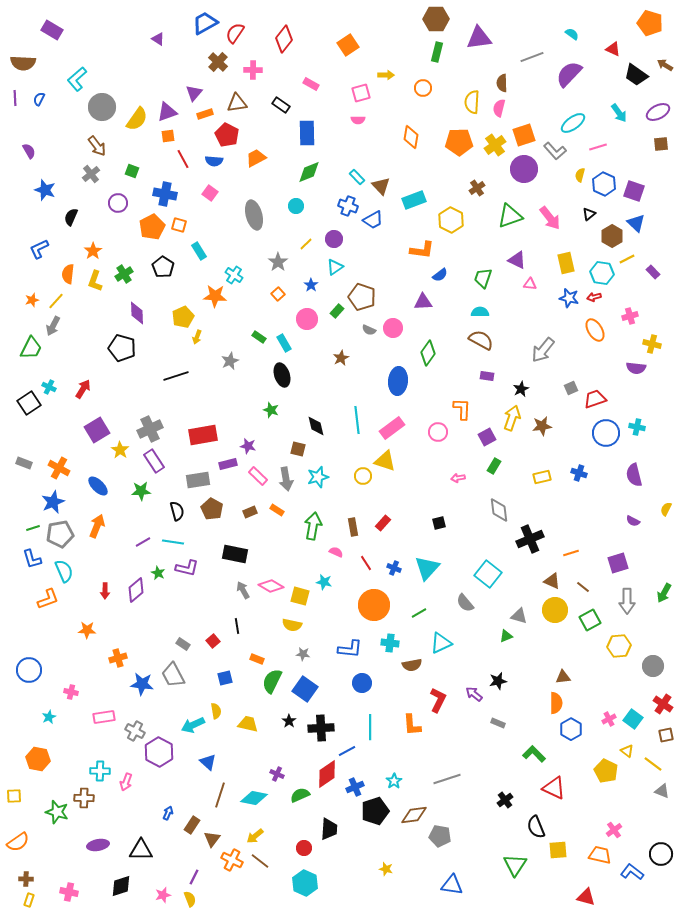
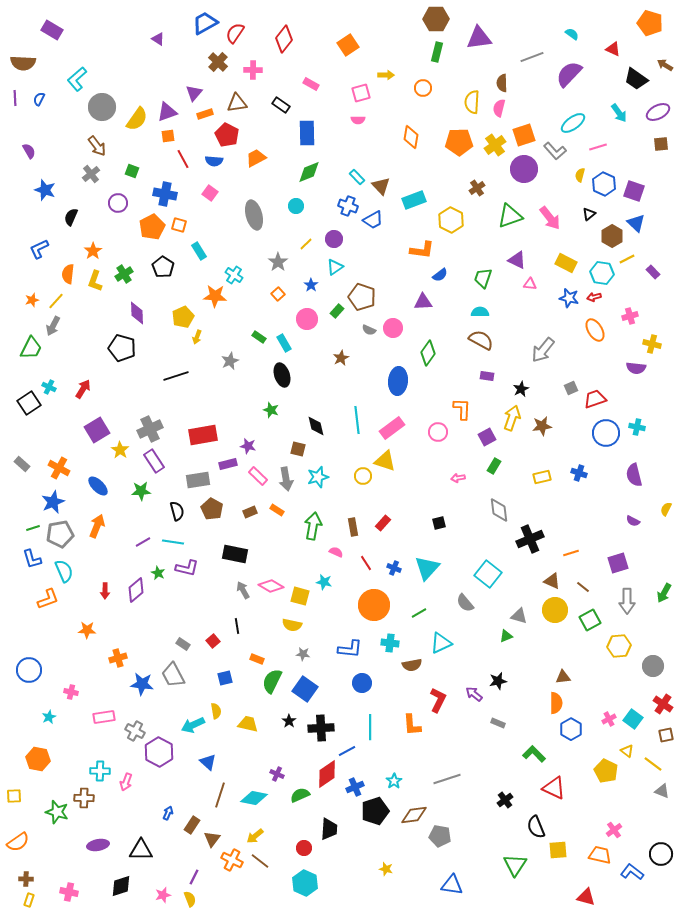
black trapezoid at (636, 75): moved 4 px down
yellow rectangle at (566, 263): rotated 50 degrees counterclockwise
gray rectangle at (24, 463): moved 2 px left, 1 px down; rotated 21 degrees clockwise
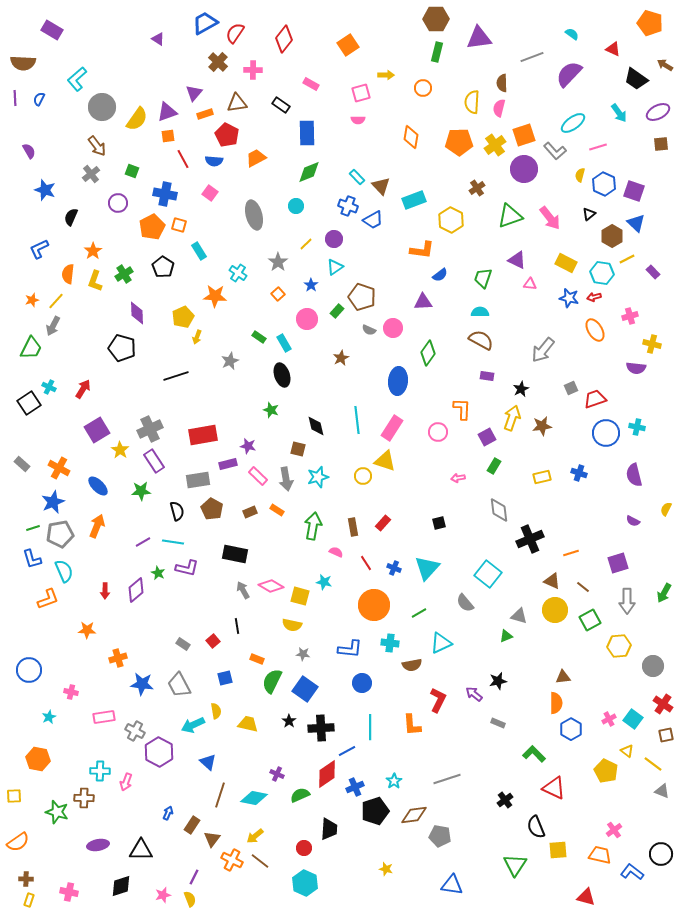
cyan cross at (234, 275): moved 4 px right, 2 px up
pink rectangle at (392, 428): rotated 20 degrees counterclockwise
gray trapezoid at (173, 675): moved 6 px right, 10 px down
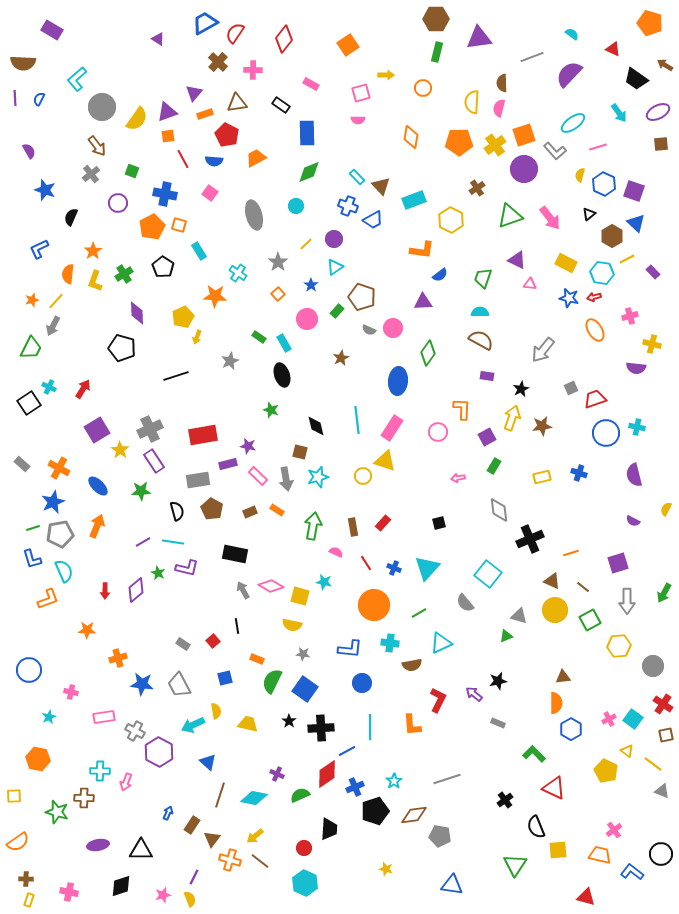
brown square at (298, 449): moved 2 px right, 3 px down
orange cross at (232, 860): moved 2 px left; rotated 10 degrees counterclockwise
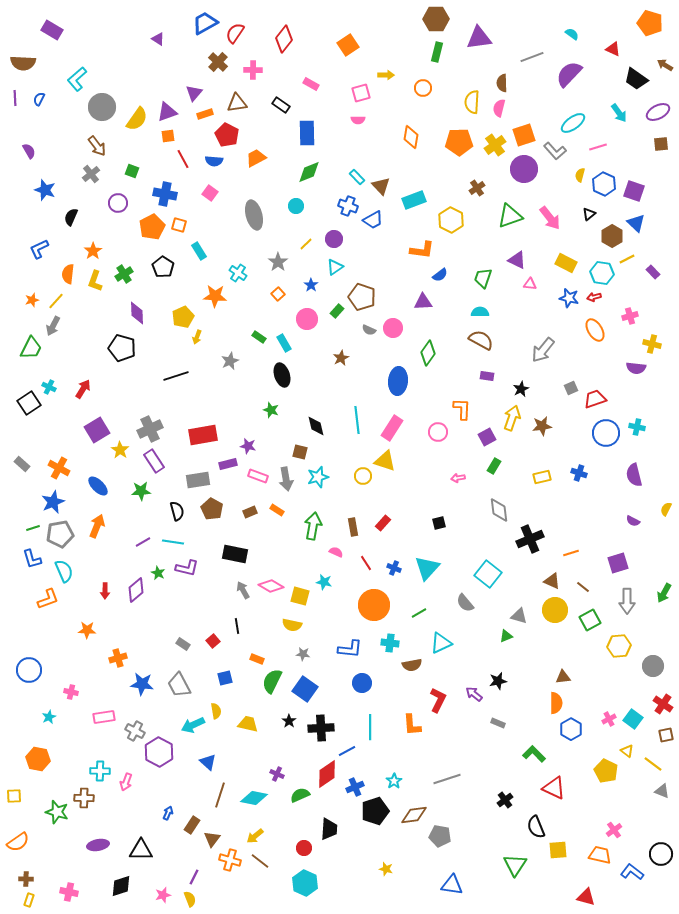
pink rectangle at (258, 476): rotated 24 degrees counterclockwise
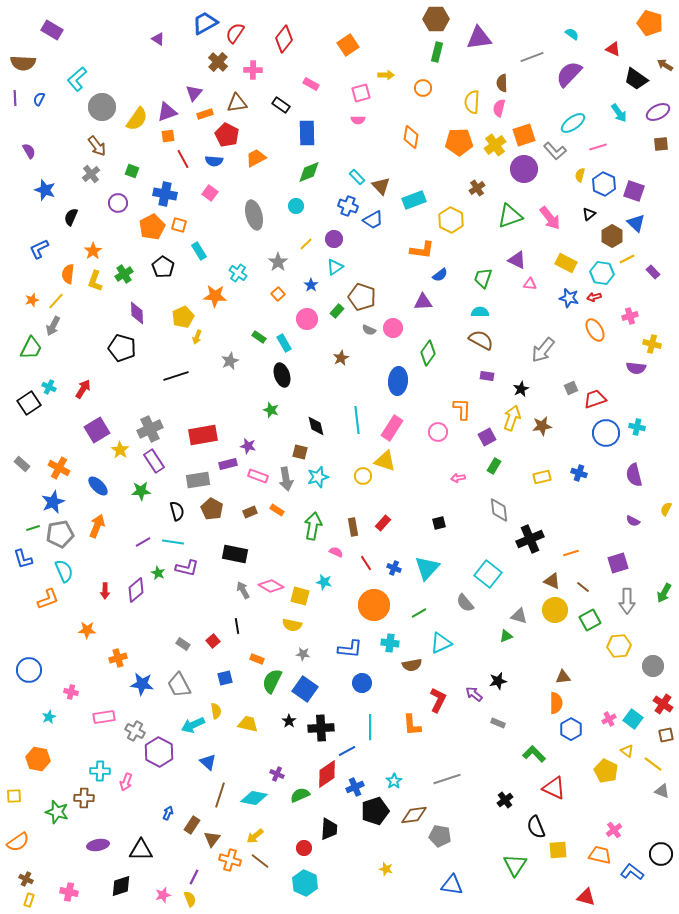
blue L-shape at (32, 559): moved 9 px left
brown cross at (26, 879): rotated 24 degrees clockwise
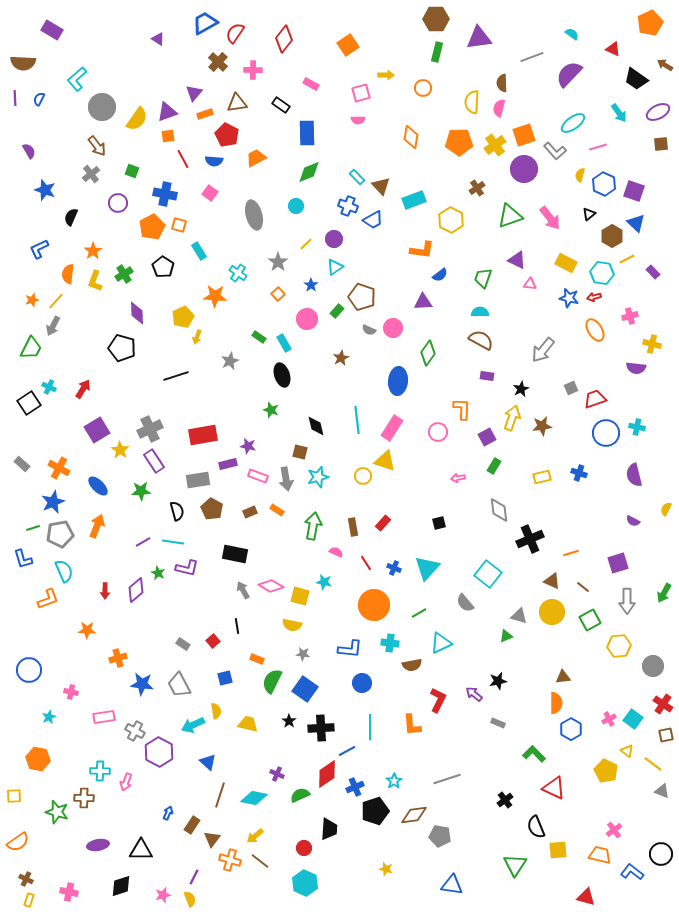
orange pentagon at (650, 23): rotated 30 degrees clockwise
yellow circle at (555, 610): moved 3 px left, 2 px down
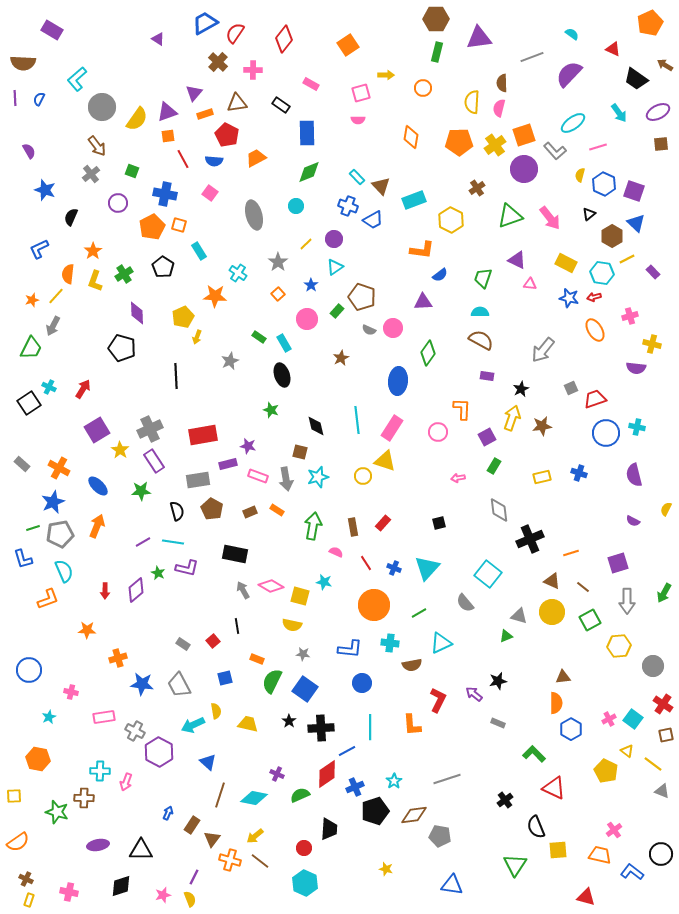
yellow line at (56, 301): moved 5 px up
black line at (176, 376): rotated 75 degrees counterclockwise
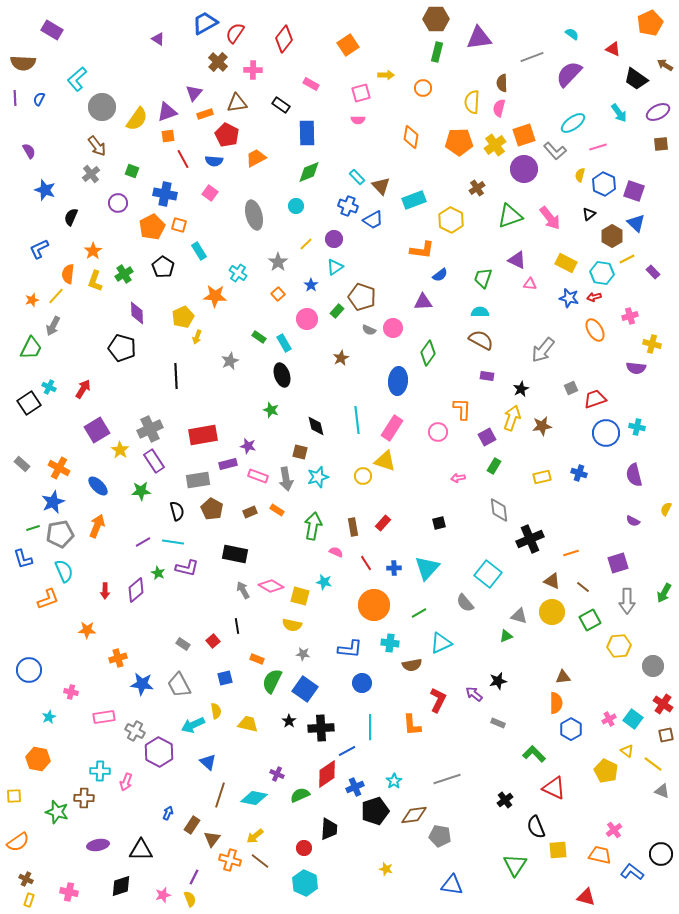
blue cross at (394, 568): rotated 24 degrees counterclockwise
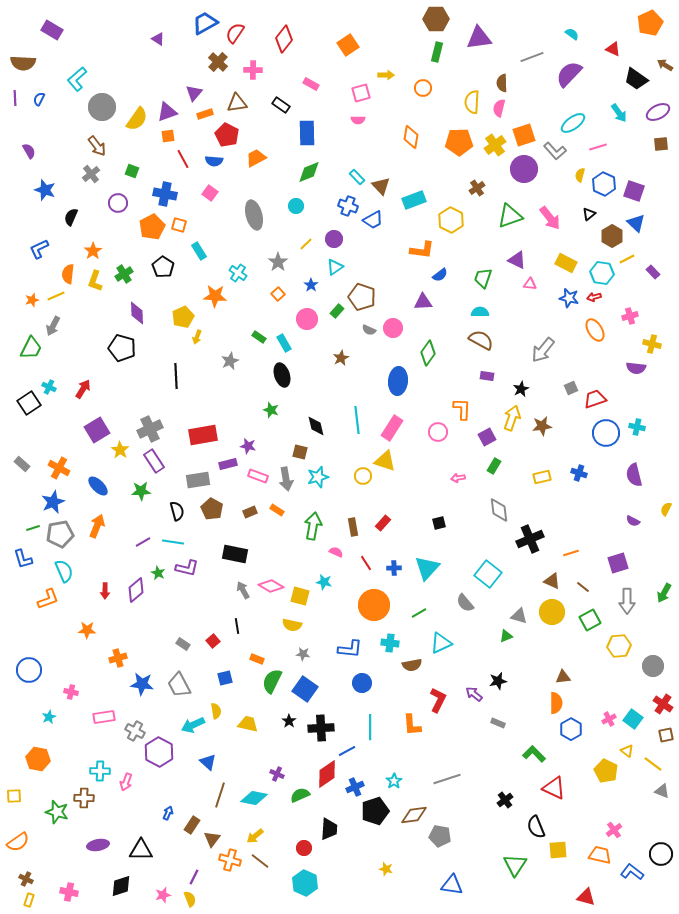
yellow line at (56, 296): rotated 24 degrees clockwise
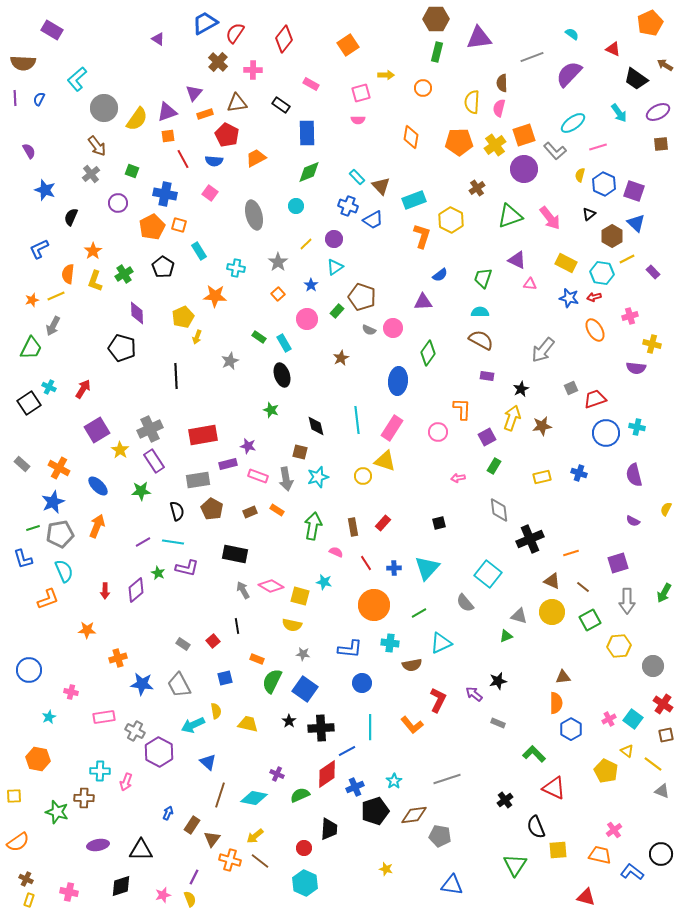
gray circle at (102, 107): moved 2 px right, 1 px down
orange L-shape at (422, 250): moved 14 px up; rotated 80 degrees counterclockwise
cyan cross at (238, 273): moved 2 px left, 5 px up; rotated 24 degrees counterclockwise
orange L-shape at (412, 725): rotated 35 degrees counterclockwise
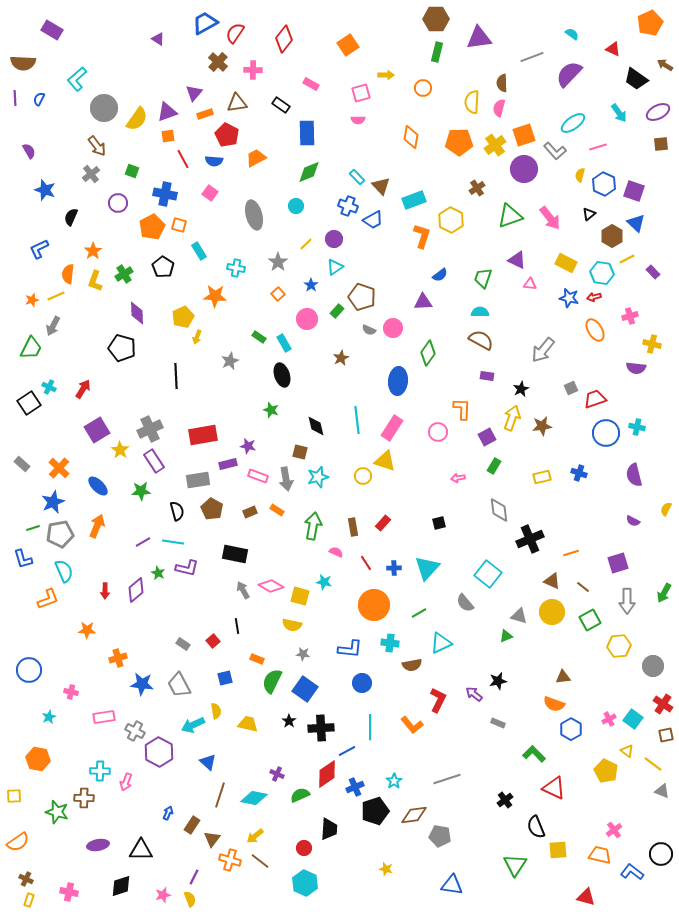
orange cross at (59, 468): rotated 15 degrees clockwise
orange semicircle at (556, 703): moved 2 px left, 1 px down; rotated 110 degrees clockwise
